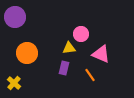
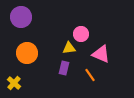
purple circle: moved 6 px right
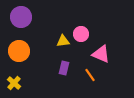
yellow triangle: moved 6 px left, 7 px up
orange circle: moved 8 px left, 2 px up
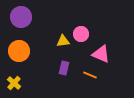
orange line: rotated 32 degrees counterclockwise
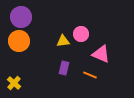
orange circle: moved 10 px up
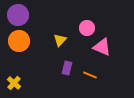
purple circle: moved 3 px left, 2 px up
pink circle: moved 6 px right, 6 px up
yellow triangle: moved 3 px left, 1 px up; rotated 40 degrees counterclockwise
pink triangle: moved 1 px right, 7 px up
purple rectangle: moved 3 px right
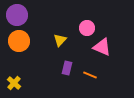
purple circle: moved 1 px left
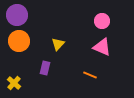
pink circle: moved 15 px right, 7 px up
yellow triangle: moved 2 px left, 4 px down
purple rectangle: moved 22 px left
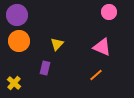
pink circle: moved 7 px right, 9 px up
yellow triangle: moved 1 px left
orange line: moved 6 px right; rotated 64 degrees counterclockwise
